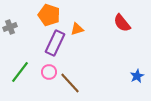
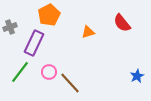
orange pentagon: rotated 25 degrees clockwise
orange triangle: moved 11 px right, 3 px down
purple rectangle: moved 21 px left
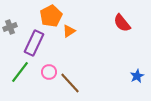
orange pentagon: moved 2 px right, 1 px down
orange triangle: moved 19 px left, 1 px up; rotated 16 degrees counterclockwise
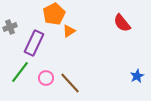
orange pentagon: moved 3 px right, 2 px up
pink circle: moved 3 px left, 6 px down
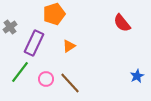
orange pentagon: rotated 10 degrees clockwise
gray cross: rotated 16 degrees counterclockwise
orange triangle: moved 15 px down
pink circle: moved 1 px down
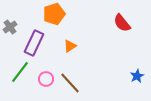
orange triangle: moved 1 px right
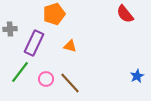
red semicircle: moved 3 px right, 9 px up
gray cross: moved 2 px down; rotated 32 degrees clockwise
orange triangle: rotated 48 degrees clockwise
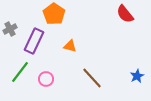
orange pentagon: rotated 20 degrees counterclockwise
gray cross: rotated 24 degrees counterclockwise
purple rectangle: moved 2 px up
brown line: moved 22 px right, 5 px up
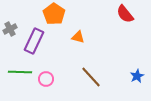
orange triangle: moved 8 px right, 9 px up
green line: rotated 55 degrees clockwise
brown line: moved 1 px left, 1 px up
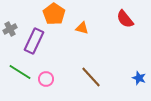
red semicircle: moved 5 px down
orange triangle: moved 4 px right, 9 px up
green line: rotated 30 degrees clockwise
blue star: moved 2 px right, 2 px down; rotated 24 degrees counterclockwise
